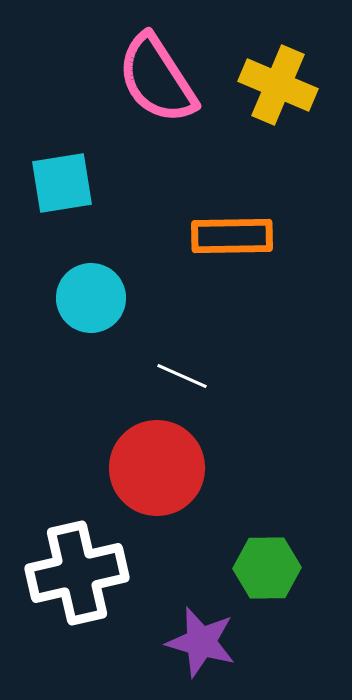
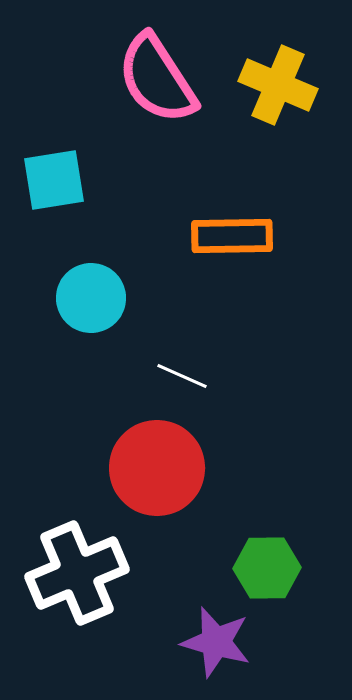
cyan square: moved 8 px left, 3 px up
white cross: rotated 10 degrees counterclockwise
purple star: moved 15 px right
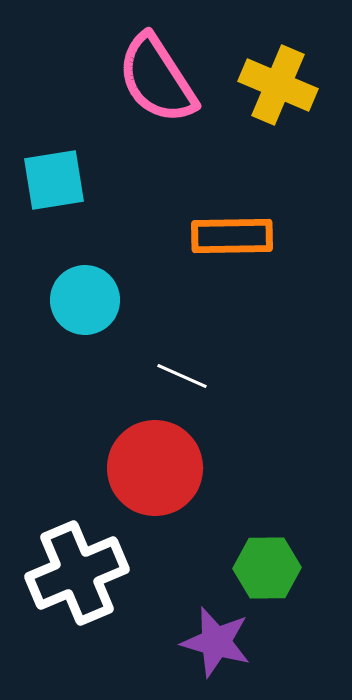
cyan circle: moved 6 px left, 2 px down
red circle: moved 2 px left
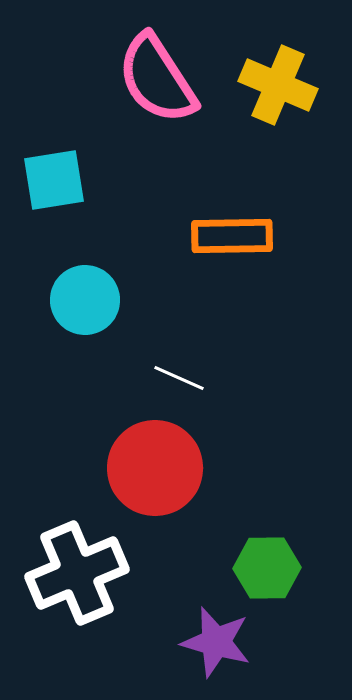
white line: moved 3 px left, 2 px down
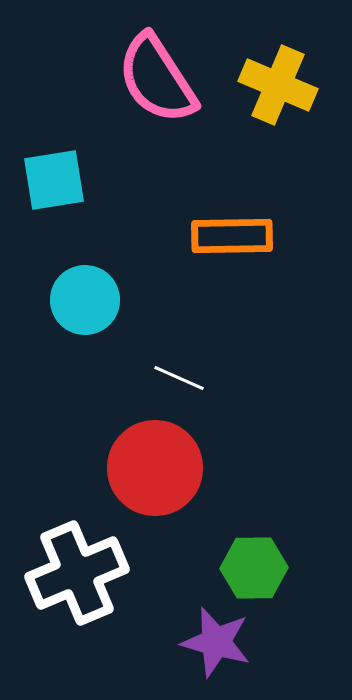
green hexagon: moved 13 px left
